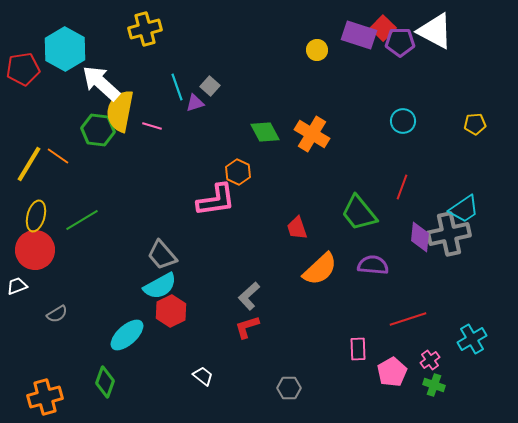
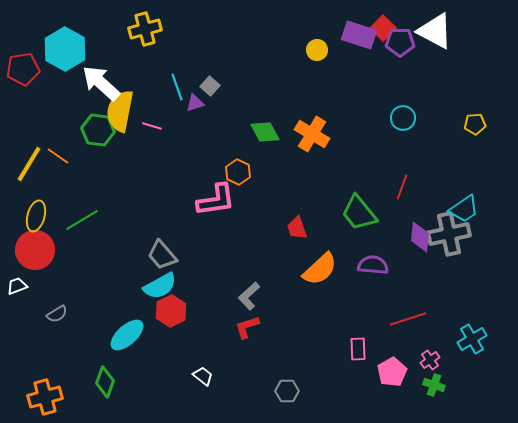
cyan circle at (403, 121): moved 3 px up
gray hexagon at (289, 388): moved 2 px left, 3 px down
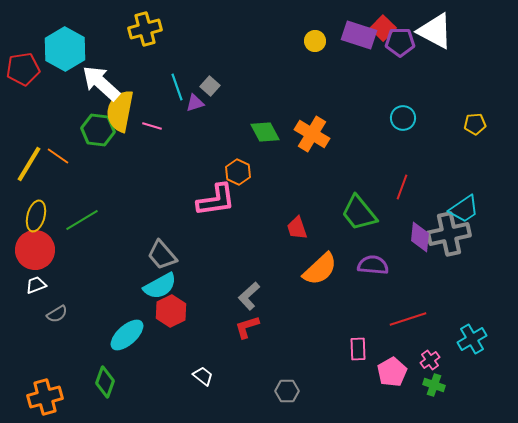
yellow circle at (317, 50): moved 2 px left, 9 px up
white trapezoid at (17, 286): moved 19 px right, 1 px up
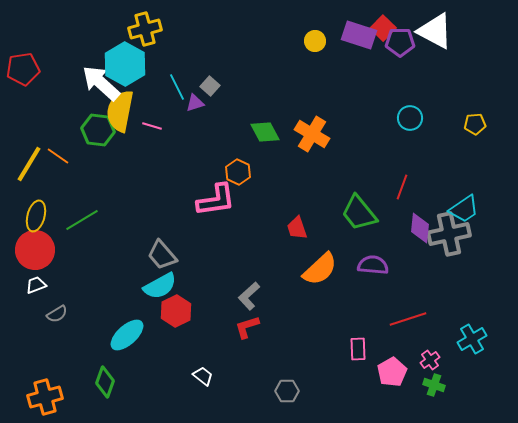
cyan hexagon at (65, 49): moved 60 px right, 15 px down
cyan line at (177, 87): rotated 8 degrees counterclockwise
cyan circle at (403, 118): moved 7 px right
purple diamond at (420, 237): moved 9 px up
red hexagon at (171, 311): moved 5 px right
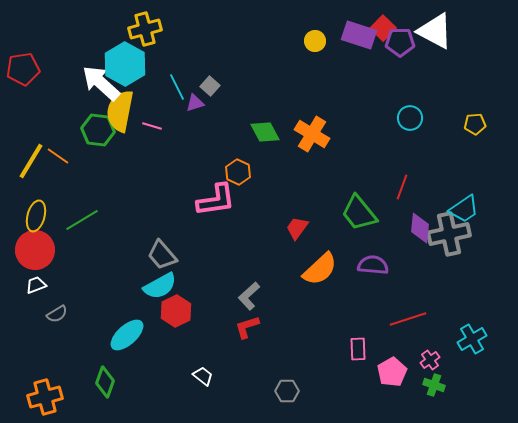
yellow line at (29, 164): moved 2 px right, 3 px up
red trapezoid at (297, 228): rotated 55 degrees clockwise
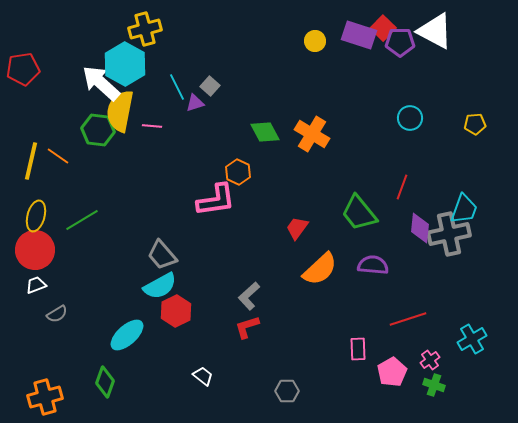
pink line at (152, 126): rotated 12 degrees counterclockwise
yellow line at (31, 161): rotated 18 degrees counterclockwise
cyan trapezoid at (464, 209): rotated 36 degrees counterclockwise
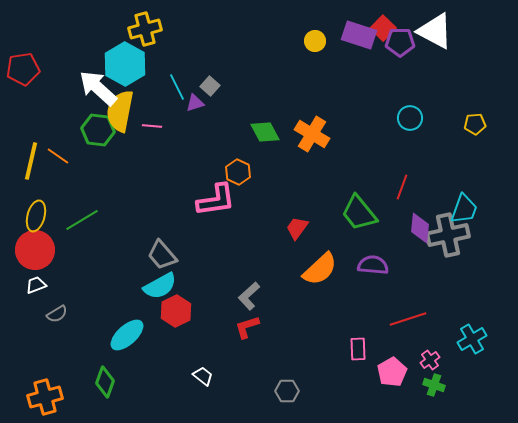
white arrow at (101, 83): moved 3 px left, 5 px down
gray cross at (449, 234): moved 1 px left, 1 px down
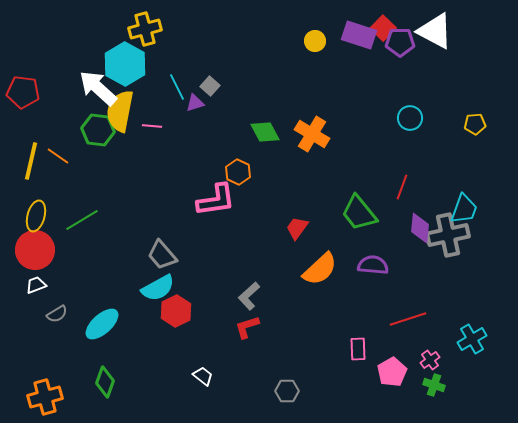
red pentagon at (23, 69): moved 23 px down; rotated 16 degrees clockwise
cyan semicircle at (160, 286): moved 2 px left, 2 px down
cyan ellipse at (127, 335): moved 25 px left, 11 px up
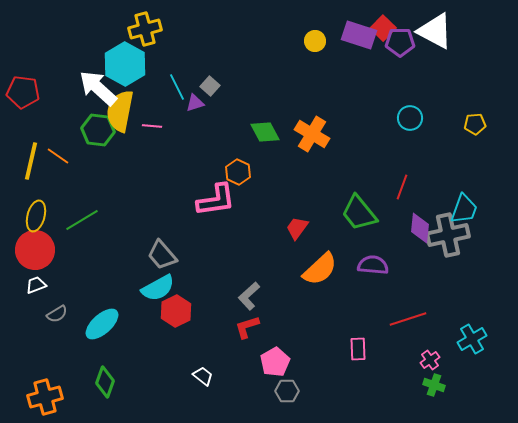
pink pentagon at (392, 372): moved 117 px left, 10 px up
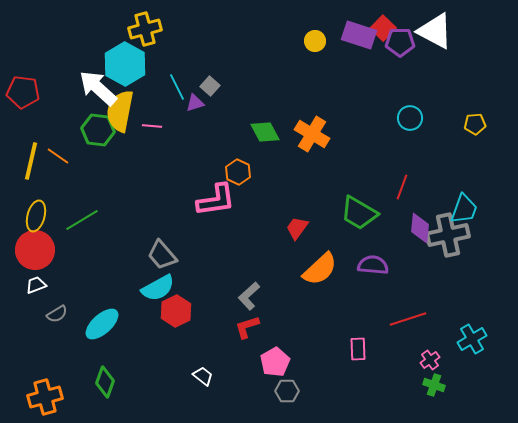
green trapezoid at (359, 213): rotated 21 degrees counterclockwise
